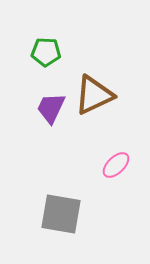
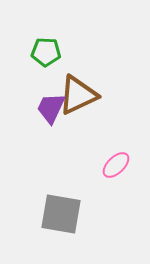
brown triangle: moved 16 px left
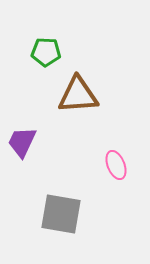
brown triangle: rotated 21 degrees clockwise
purple trapezoid: moved 29 px left, 34 px down
pink ellipse: rotated 68 degrees counterclockwise
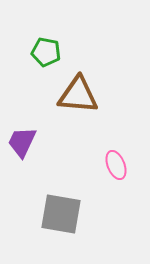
green pentagon: rotated 8 degrees clockwise
brown triangle: rotated 9 degrees clockwise
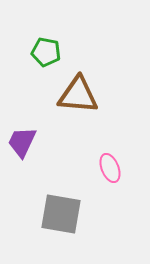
pink ellipse: moved 6 px left, 3 px down
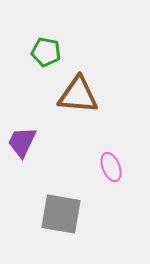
pink ellipse: moved 1 px right, 1 px up
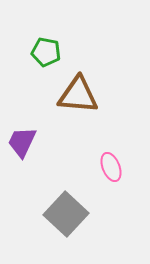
gray square: moved 5 px right; rotated 33 degrees clockwise
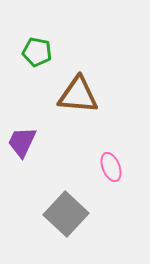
green pentagon: moved 9 px left
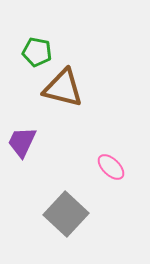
brown triangle: moved 15 px left, 7 px up; rotated 9 degrees clockwise
pink ellipse: rotated 24 degrees counterclockwise
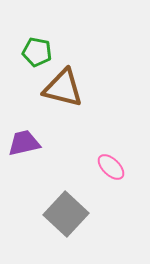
purple trapezoid: moved 2 px right, 1 px down; rotated 52 degrees clockwise
